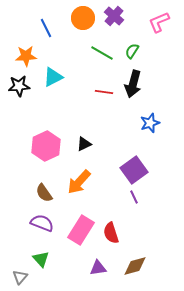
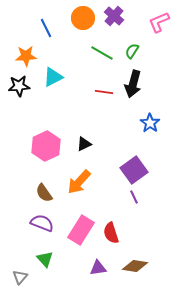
blue star: rotated 18 degrees counterclockwise
green triangle: moved 4 px right
brown diamond: rotated 25 degrees clockwise
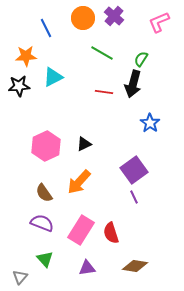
green semicircle: moved 9 px right, 8 px down
purple triangle: moved 11 px left
